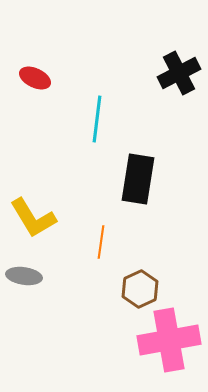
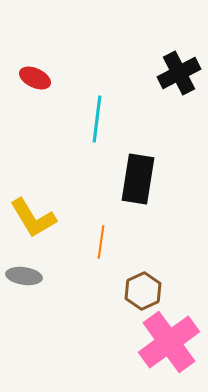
brown hexagon: moved 3 px right, 2 px down
pink cross: moved 2 px down; rotated 26 degrees counterclockwise
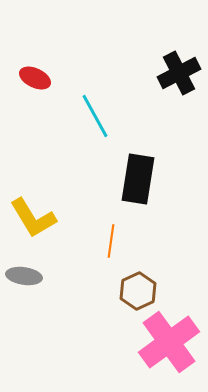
cyan line: moved 2 px left, 3 px up; rotated 36 degrees counterclockwise
orange line: moved 10 px right, 1 px up
brown hexagon: moved 5 px left
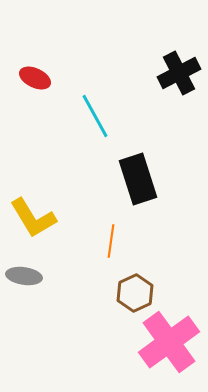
black rectangle: rotated 27 degrees counterclockwise
brown hexagon: moved 3 px left, 2 px down
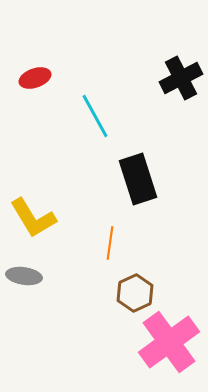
black cross: moved 2 px right, 5 px down
red ellipse: rotated 44 degrees counterclockwise
orange line: moved 1 px left, 2 px down
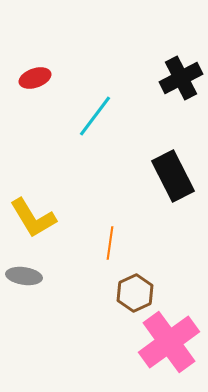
cyan line: rotated 66 degrees clockwise
black rectangle: moved 35 px right, 3 px up; rotated 9 degrees counterclockwise
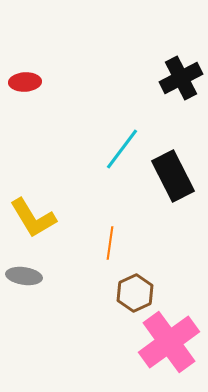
red ellipse: moved 10 px left, 4 px down; rotated 16 degrees clockwise
cyan line: moved 27 px right, 33 px down
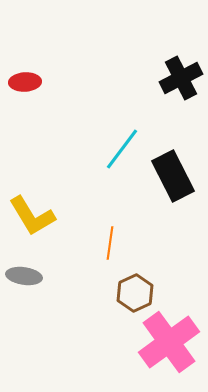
yellow L-shape: moved 1 px left, 2 px up
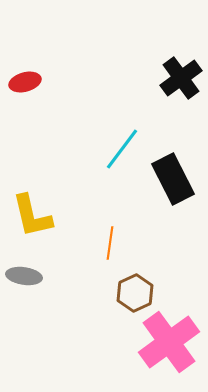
black cross: rotated 9 degrees counterclockwise
red ellipse: rotated 12 degrees counterclockwise
black rectangle: moved 3 px down
yellow L-shape: rotated 18 degrees clockwise
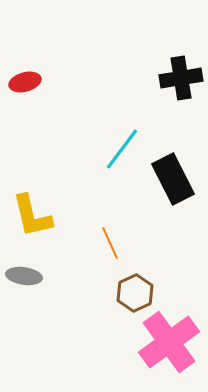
black cross: rotated 27 degrees clockwise
orange line: rotated 32 degrees counterclockwise
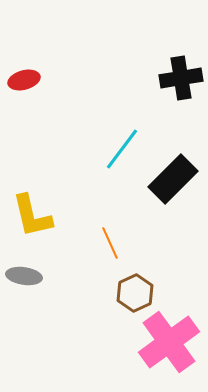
red ellipse: moved 1 px left, 2 px up
black rectangle: rotated 72 degrees clockwise
